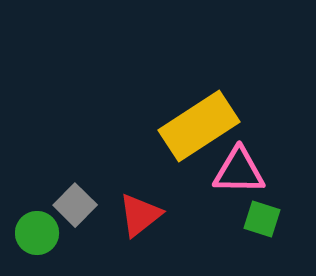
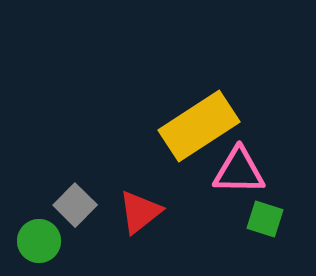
red triangle: moved 3 px up
green square: moved 3 px right
green circle: moved 2 px right, 8 px down
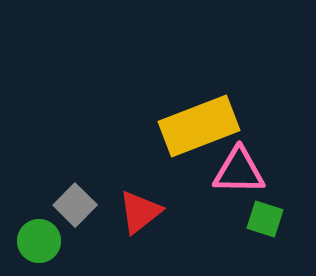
yellow rectangle: rotated 12 degrees clockwise
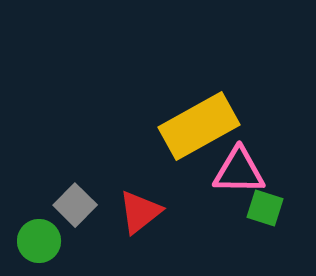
yellow rectangle: rotated 8 degrees counterclockwise
green square: moved 11 px up
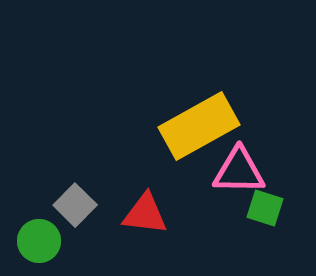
red triangle: moved 5 px right, 2 px down; rotated 45 degrees clockwise
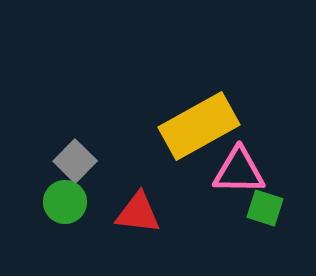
gray square: moved 44 px up
red triangle: moved 7 px left, 1 px up
green circle: moved 26 px right, 39 px up
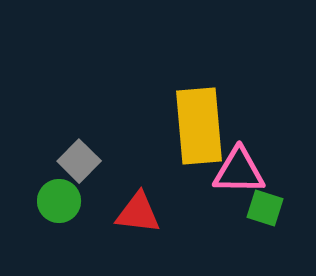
yellow rectangle: rotated 66 degrees counterclockwise
gray square: moved 4 px right
green circle: moved 6 px left, 1 px up
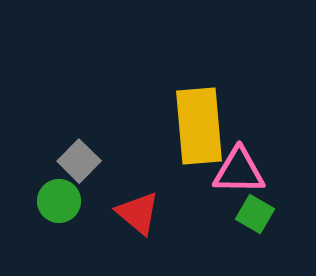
green square: moved 10 px left, 6 px down; rotated 12 degrees clockwise
red triangle: rotated 33 degrees clockwise
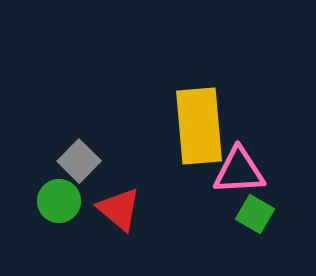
pink triangle: rotated 4 degrees counterclockwise
red triangle: moved 19 px left, 4 px up
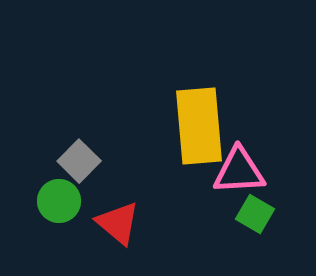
red triangle: moved 1 px left, 14 px down
